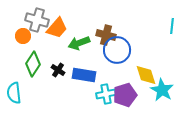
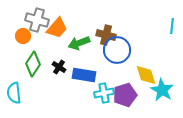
black cross: moved 1 px right, 3 px up
cyan cross: moved 2 px left, 1 px up
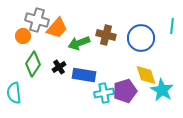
blue circle: moved 24 px right, 12 px up
black cross: rotated 24 degrees clockwise
purple pentagon: moved 4 px up
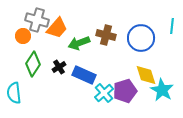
blue rectangle: rotated 15 degrees clockwise
cyan cross: rotated 30 degrees counterclockwise
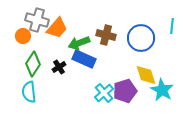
blue rectangle: moved 16 px up
cyan semicircle: moved 15 px right, 1 px up
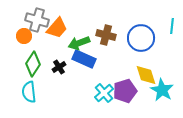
orange circle: moved 1 px right
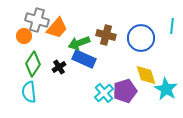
cyan star: moved 4 px right, 1 px up
